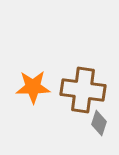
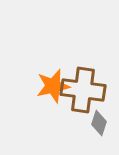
orange star: moved 20 px right, 1 px up; rotated 12 degrees counterclockwise
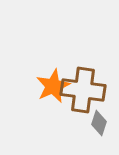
orange star: rotated 12 degrees counterclockwise
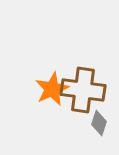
orange star: moved 1 px left, 3 px down
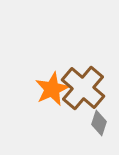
brown cross: moved 2 px up; rotated 33 degrees clockwise
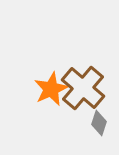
orange star: moved 1 px left
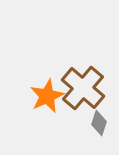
orange star: moved 4 px left, 7 px down
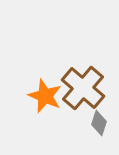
orange star: moved 2 px left; rotated 24 degrees counterclockwise
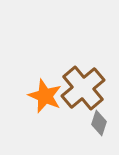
brown cross: rotated 9 degrees clockwise
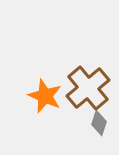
brown cross: moved 5 px right
